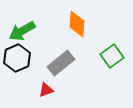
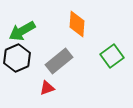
gray rectangle: moved 2 px left, 2 px up
red triangle: moved 1 px right, 2 px up
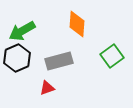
gray rectangle: rotated 24 degrees clockwise
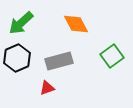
orange diamond: moved 1 px left; rotated 32 degrees counterclockwise
green arrow: moved 1 px left, 8 px up; rotated 12 degrees counterclockwise
